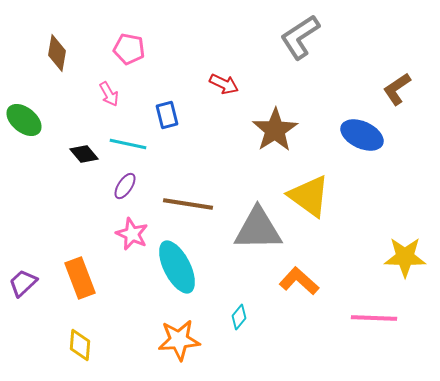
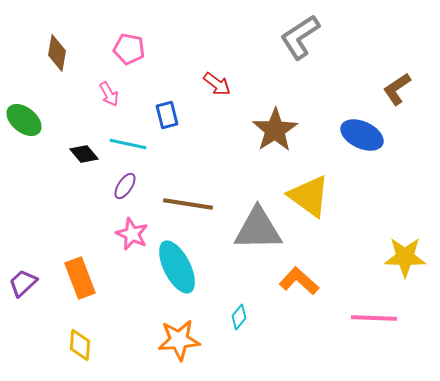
red arrow: moved 7 px left; rotated 12 degrees clockwise
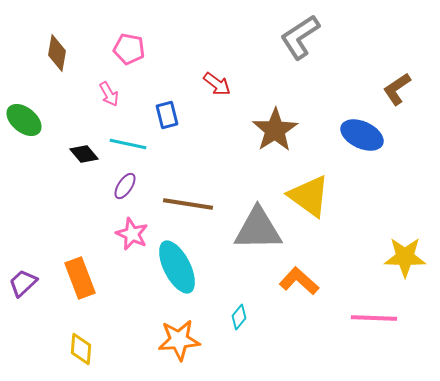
yellow diamond: moved 1 px right, 4 px down
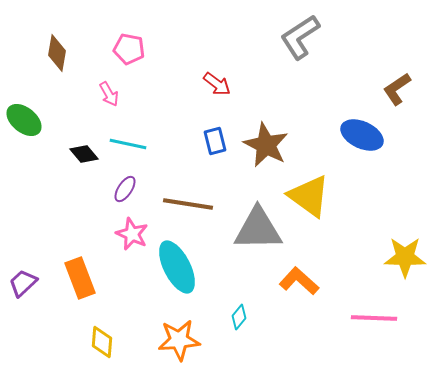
blue rectangle: moved 48 px right, 26 px down
brown star: moved 9 px left, 15 px down; rotated 12 degrees counterclockwise
purple ellipse: moved 3 px down
yellow diamond: moved 21 px right, 7 px up
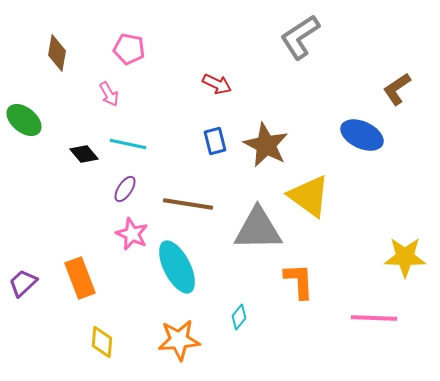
red arrow: rotated 12 degrees counterclockwise
orange L-shape: rotated 45 degrees clockwise
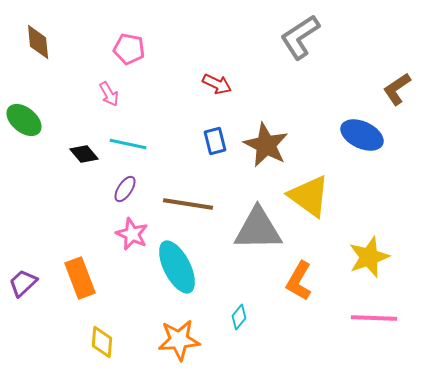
brown diamond: moved 19 px left, 11 px up; rotated 15 degrees counterclockwise
yellow star: moved 36 px left; rotated 21 degrees counterclockwise
orange L-shape: rotated 147 degrees counterclockwise
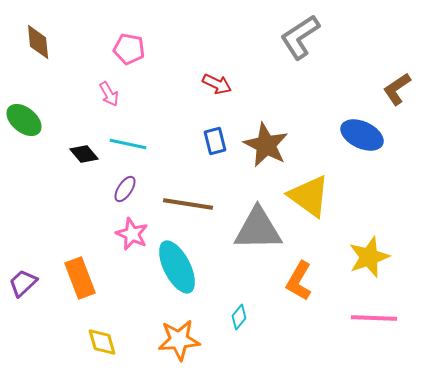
yellow diamond: rotated 20 degrees counterclockwise
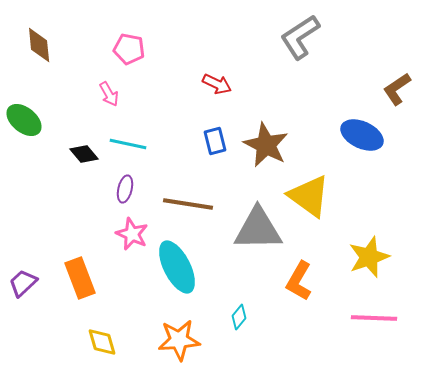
brown diamond: moved 1 px right, 3 px down
purple ellipse: rotated 20 degrees counterclockwise
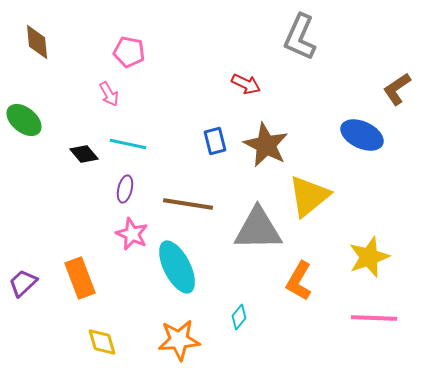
gray L-shape: rotated 33 degrees counterclockwise
brown diamond: moved 2 px left, 3 px up
pink pentagon: moved 3 px down
red arrow: moved 29 px right
yellow triangle: rotated 45 degrees clockwise
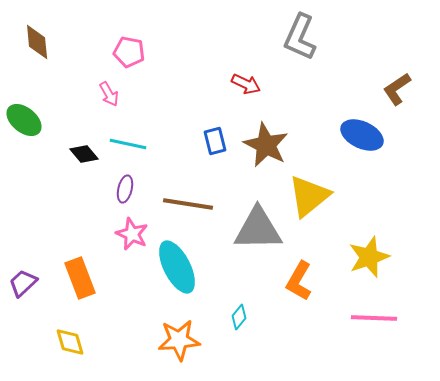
yellow diamond: moved 32 px left
